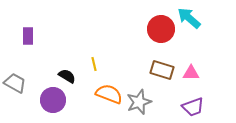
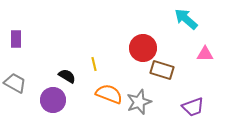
cyan arrow: moved 3 px left, 1 px down
red circle: moved 18 px left, 19 px down
purple rectangle: moved 12 px left, 3 px down
pink triangle: moved 14 px right, 19 px up
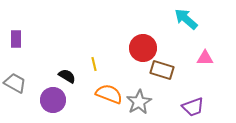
pink triangle: moved 4 px down
gray star: rotated 10 degrees counterclockwise
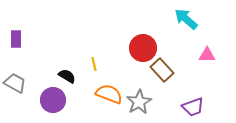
pink triangle: moved 2 px right, 3 px up
brown rectangle: rotated 30 degrees clockwise
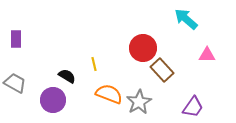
purple trapezoid: rotated 35 degrees counterclockwise
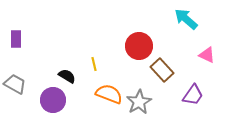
red circle: moved 4 px left, 2 px up
pink triangle: rotated 24 degrees clockwise
gray trapezoid: moved 1 px down
purple trapezoid: moved 12 px up
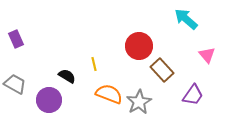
purple rectangle: rotated 24 degrees counterclockwise
pink triangle: rotated 24 degrees clockwise
purple circle: moved 4 px left
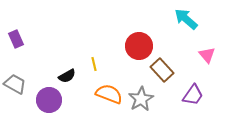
black semicircle: rotated 120 degrees clockwise
gray star: moved 2 px right, 3 px up
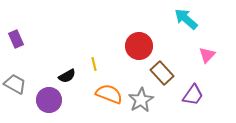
pink triangle: rotated 24 degrees clockwise
brown rectangle: moved 3 px down
gray star: moved 1 px down
